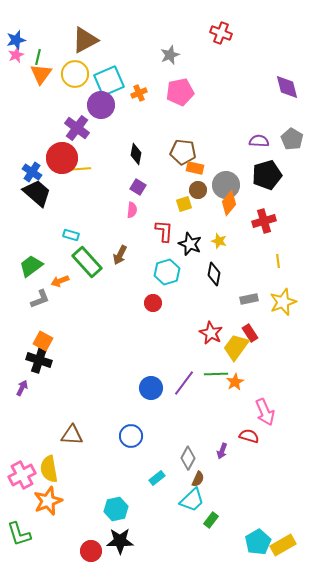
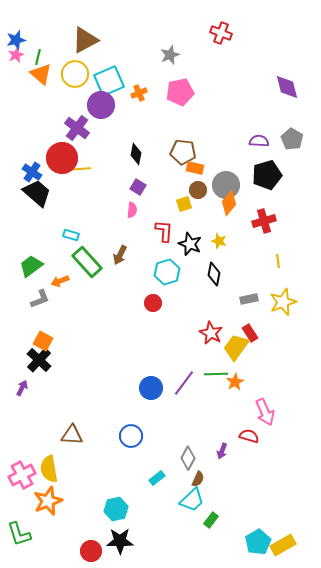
orange triangle at (41, 74): rotated 25 degrees counterclockwise
black cross at (39, 360): rotated 25 degrees clockwise
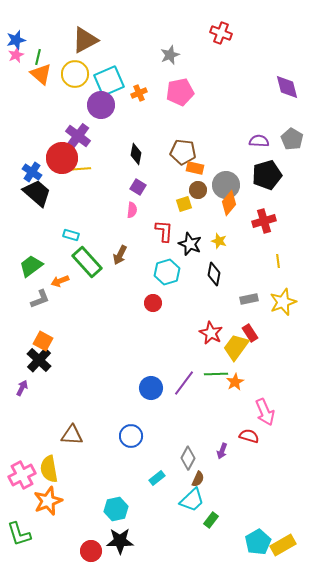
purple cross at (77, 128): moved 1 px right, 8 px down
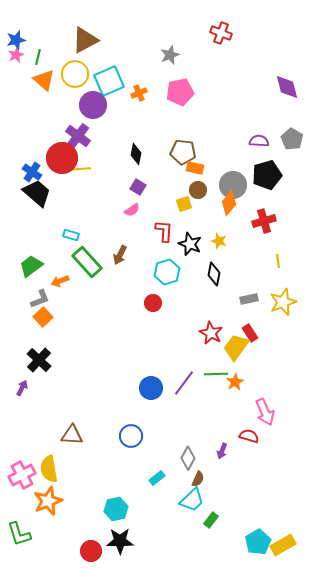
orange triangle at (41, 74): moved 3 px right, 6 px down
purple circle at (101, 105): moved 8 px left
gray circle at (226, 185): moved 7 px right
pink semicircle at (132, 210): rotated 49 degrees clockwise
orange square at (43, 341): moved 24 px up; rotated 18 degrees clockwise
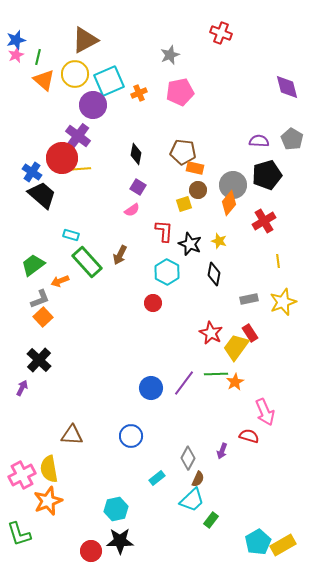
black trapezoid at (37, 193): moved 5 px right, 2 px down
red cross at (264, 221): rotated 15 degrees counterclockwise
green trapezoid at (31, 266): moved 2 px right, 1 px up
cyan hexagon at (167, 272): rotated 15 degrees counterclockwise
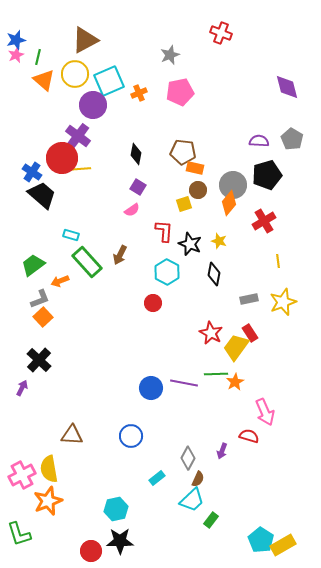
purple line at (184, 383): rotated 64 degrees clockwise
cyan pentagon at (258, 542): moved 3 px right, 2 px up; rotated 10 degrees counterclockwise
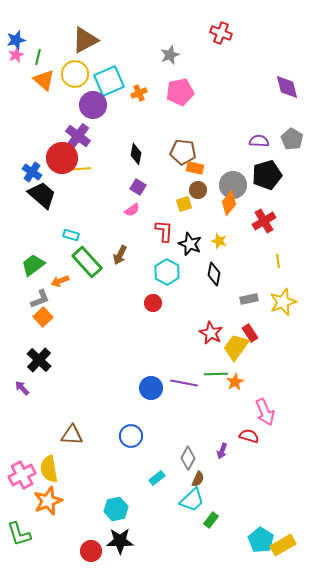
purple arrow at (22, 388): rotated 70 degrees counterclockwise
